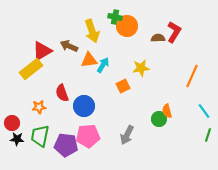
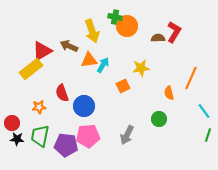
orange line: moved 1 px left, 2 px down
orange semicircle: moved 2 px right, 18 px up
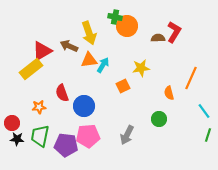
yellow arrow: moved 3 px left, 2 px down
